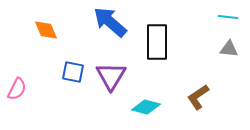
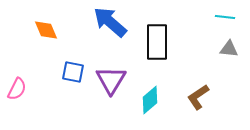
cyan line: moved 3 px left
purple triangle: moved 4 px down
cyan diamond: moved 4 px right, 7 px up; rotated 56 degrees counterclockwise
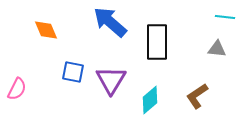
gray triangle: moved 12 px left
brown L-shape: moved 1 px left, 1 px up
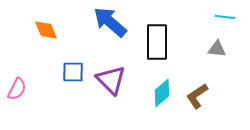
blue square: rotated 10 degrees counterclockwise
purple triangle: rotated 16 degrees counterclockwise
cyan diamond: moved 12 px right, 7 px up
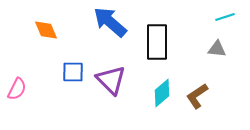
cyan line: rotated 24 degrees counterclockwise
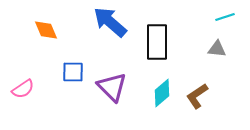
purple triangle: moved 1 px right, 7 px down
pink semicircle: moved 6 px right; rotated 30 degrees clockwise
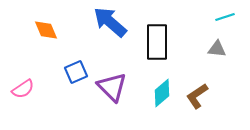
blue square: moved 3 px right; rotated 25 degrees counterclockwise
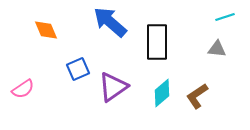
blue square: moved 2 px right, 3 px up
purple triangle: moved 1 px right; rotated 40 degrees clockwise
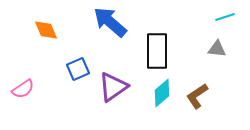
black rectangle: moved 9 px down
